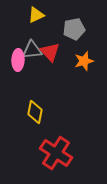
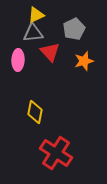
gray pentagon: rotated 15 degrees counterclockwise
gray triangle: moved 1 px right, 17 px up
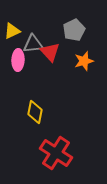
yellow triangle: moved 24 px left, 16 px down
gray pentagon: moved 1 px down
gray triangle: moved 11 px down
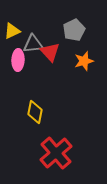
red cross: rotated 16 degrees clockwise
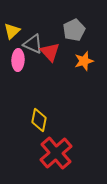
yellow triangle: rotated 18 degrees counterclockwise
gray triangle: rotated 30 degrees clockwise
yellow diamond: moved 4 px right, 8 px down
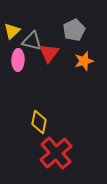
gray triangle: moved 1 px left, 3 px up; rotated 10 degrees counterclockwise
red triangle: moved 1 px left, 1 px down; rotated 20 degrees clockwise
yellow diamond: moved 2 px down
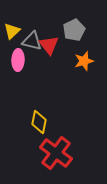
red triangle: moved 8 px up; rotated 15 degrees counterclockwise
red cross: rotated 12 degrees counterclockwise
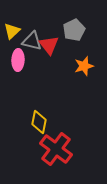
orange star: moved 5 px down
red cross: moved 4 px up
